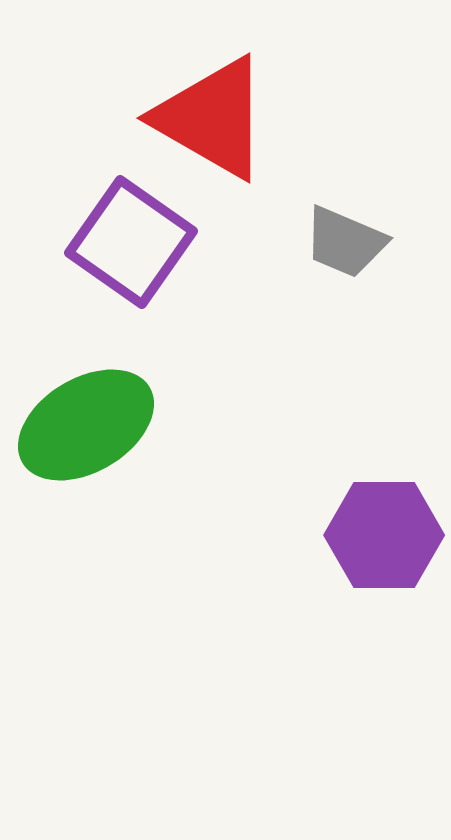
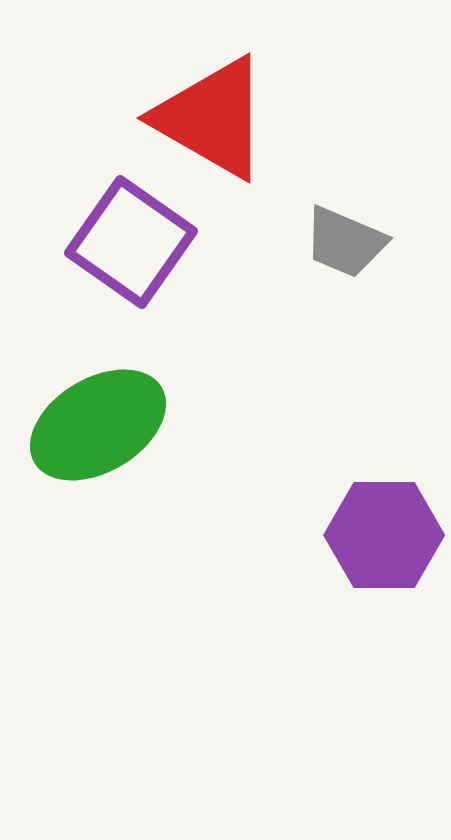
green ellipse: moved 12 px right
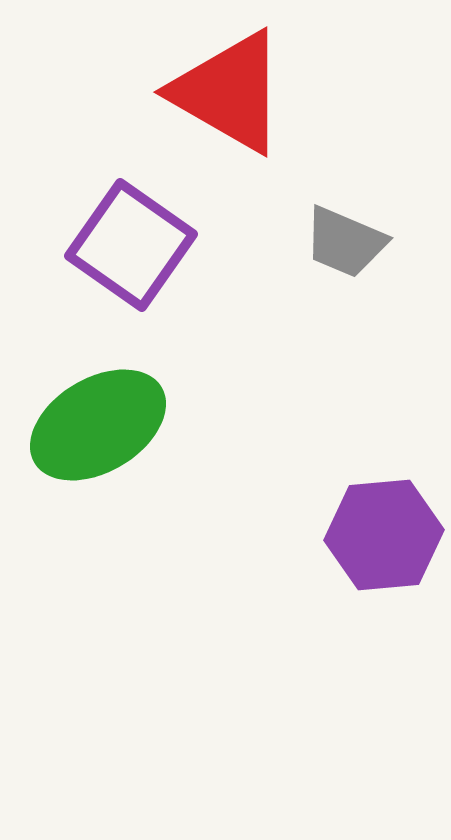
red triangle: moved 17 px right, 26 px up
purple square: moved 3 px down
purple hexagon: rotated 5 degrees counterclockwise
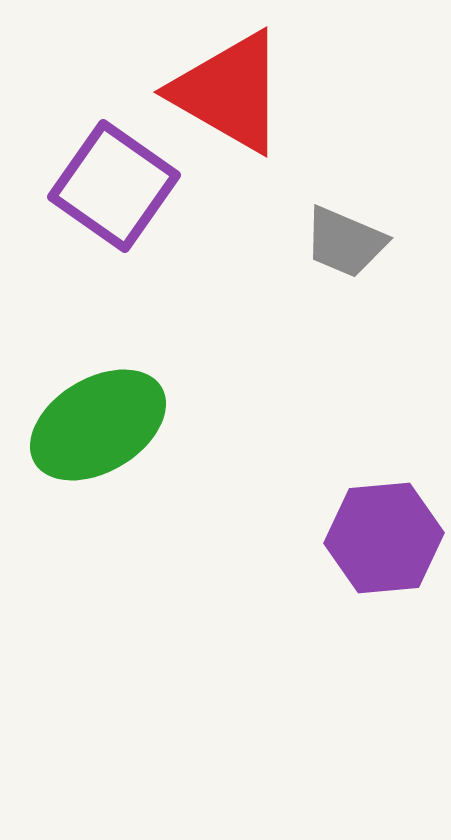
purple square: moved 17 px left, 59 px up
purple hexagon: moved 3 px down
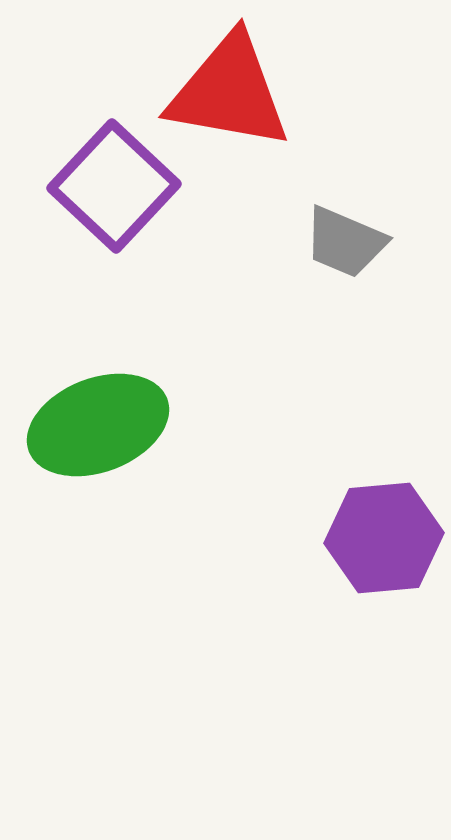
red triangle: rotated 20 degrees counterclockwise
purple square: rotated 8 degrees clockwise
green ellipse: rotated 10 degrees clockwise
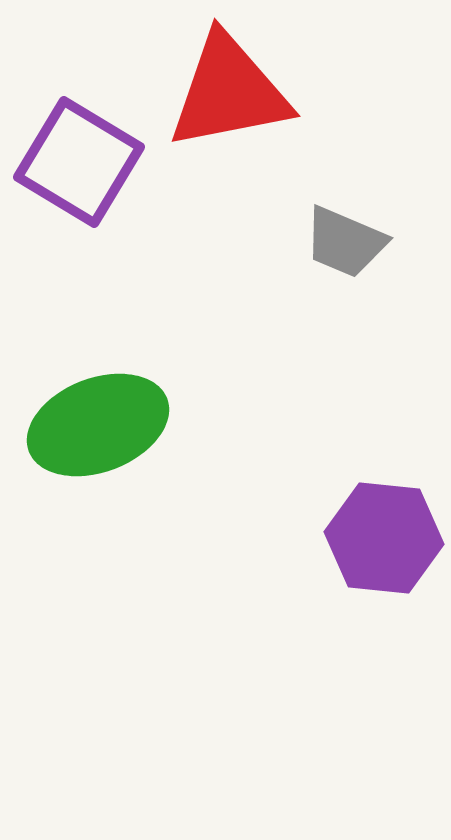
red triangle: rotated 21 degrees counterclockwise
purple square: moved 35 px left, 24 px up; rotated 12 degrees counterclockwise
purple hexagon: rotated 11 degrees clockwise
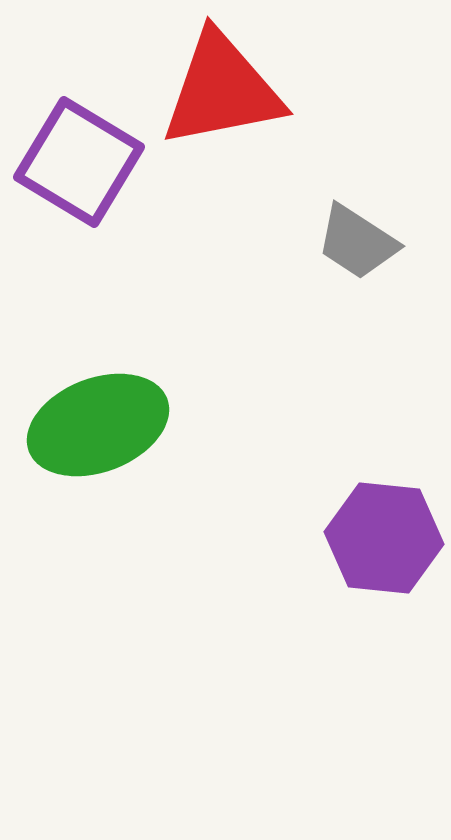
red triangle: moved 7 px left, 2 px up
gray trapezoid: moved 12 px right; rotated 10 degrees clockwise
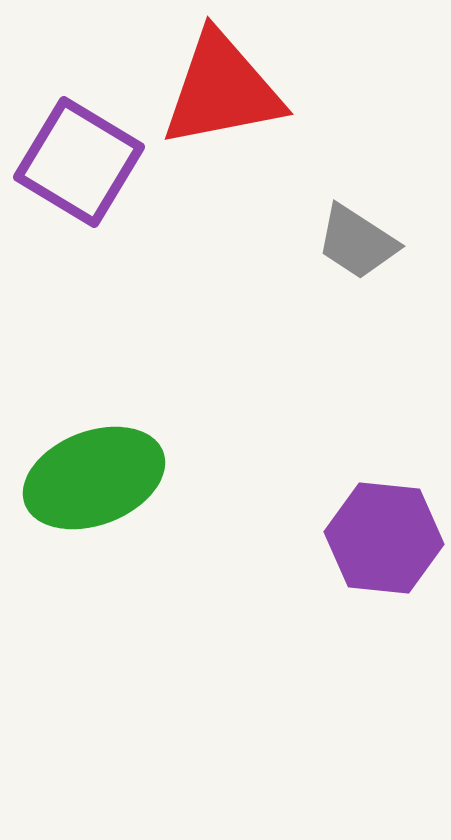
green ellipse: moved 4 px left, 53 px down
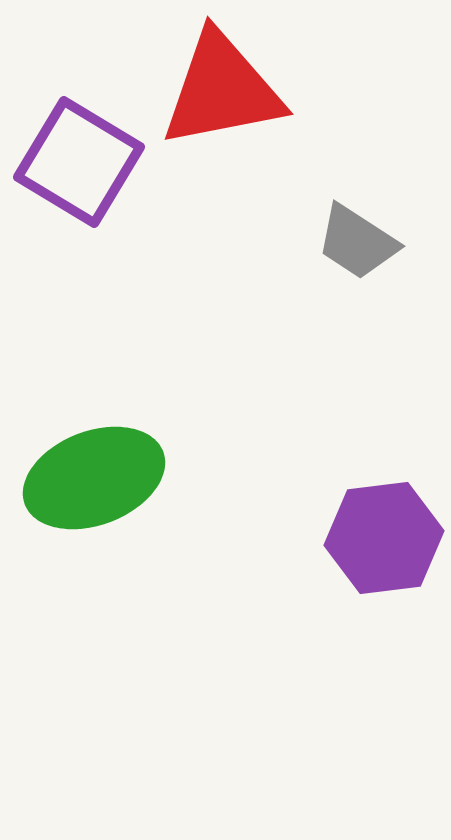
purple hexagon: rotated 13 degrees counterclockwise
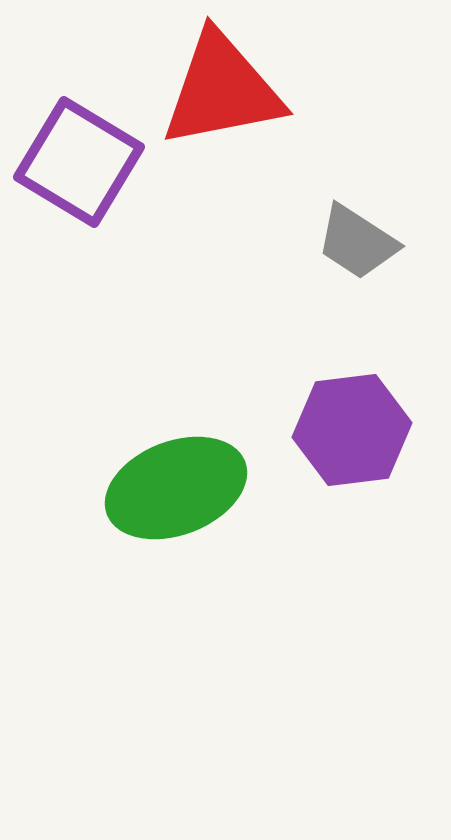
green ellipse: moved 82 px right, 10 px down
purple hexagon: moved 32 px left, 108 px up
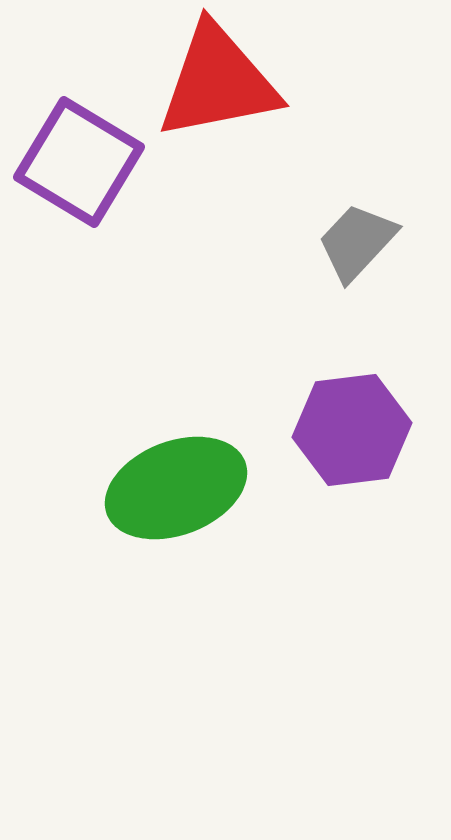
red triangle: moved 4 px left, 8 px up
gray trapezoid: rotated 100 degrees clockwise
